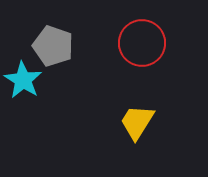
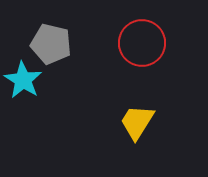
gray pentagon: moved 2 px left, 2 px up; rotated 6 degrees counterclockwise
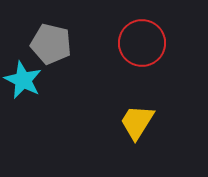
cyan star: rotated 6 degrees counterclockwise
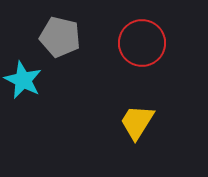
gray pentagon: moved 9 px right, 7 px up
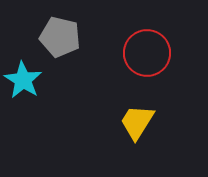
red circle: moved 5 px right, 10 px down
cyan star: rotated 6 degrees clockwise
